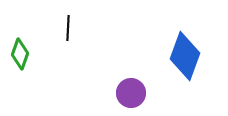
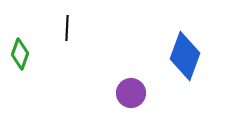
black line: moved 1 px left
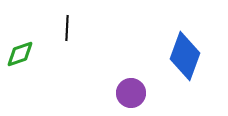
green diamond: rotated 52 degrees clockwise
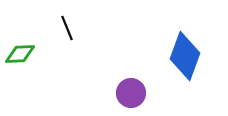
black line: rotated 25 degrees counterclockwise
green diamond: rotated 16 degrees clockwise
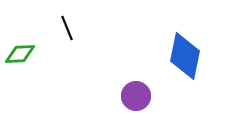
blue diamond: rotated 9 degrees counterclockwise
purple circle: moved 5 px right, 3 px down
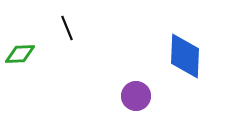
blue diamond: rotated 9 degrees counterclockwise
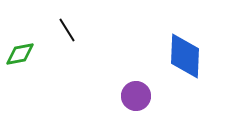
black line: moved 2 px down; rotated 10 degrees counterclockwise
green diamond: rotated 8 degrees counterclockwise
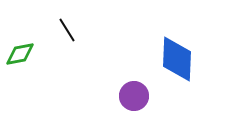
blue diamond: moved 8 px left, 3 px down
purple circle: moved 2 px left
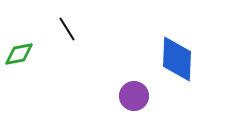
black line: moved 1 px up
green diamond: moved 1 px left
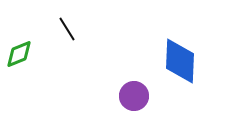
green diamond: rotated 12 degrees counterclockwise
blue diamond: moved 3 px right, 2 px down
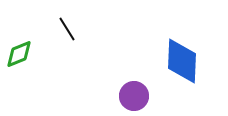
blue diamond: moved 2 px right
